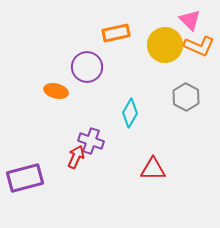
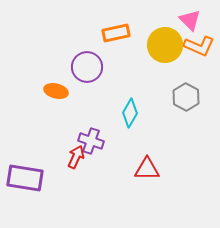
red triangle: moved 6 px left
purple rectangle: rotated 24 degrees clockwise
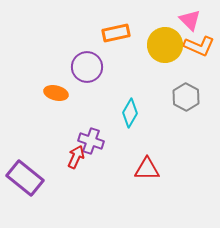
orange ellipse: moved 2 px down
purple rectangle: rotated 30 degrees clockwise
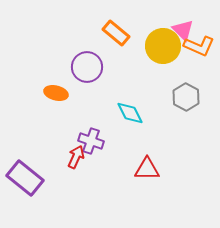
pink triangle: moved 7 px left, 10 px down
orange rectangle: rotated 52 degrees clockwise
yellow circle: moved 2 px left, 1 px down
cyan diamond: rotated 56 degrees counterclockwise
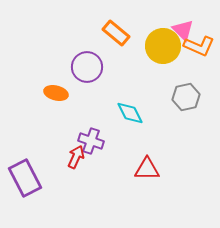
gray hexagon: rotated 20 degrees clockwise
purple rectangle: rotated 24 degrees clockwise
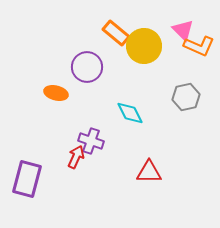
yellow circle: moved 19 px left
red triangle: moved 2 px right, 3 px down
purple rectangle: moved 2 px right, 1 px down; rotated 42 degrees clockwise
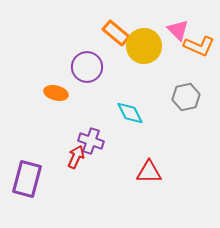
pink triangle: moved 5 px left
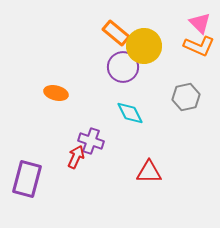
pink triangle: moved 22 px right, 7 px up
purple circle: moved 36 px right
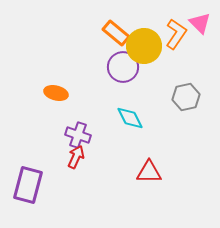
orange L-shape: moved 23 px left, 12 px up; rotated 80 degrees counterclockwise
cyan diamond: moved 5 px down
purple cross: moved 13 px left, 6 px up
purple rectangle: moved 1 px right, 6 px down
